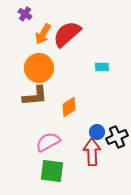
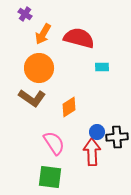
red semicircle: moved 12 px right, 4 px down; rotated 56 degrees clockwise
brown L-shape: moved 3 px left, 2 px down; rotated 40 degrees clockwise
black cross: rotated 20 degrees clockwise
pink semicircle: moved 6 px right, 1 px down; rotated 85 degrees clockwise
green square: moved 2 px left, 6 px down
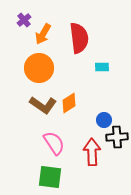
purple cross: moved 1 px left, 6 px down; rotated 16 degrees clockwise
red semicircle: rotated 68 degrees clockwise
brown L-shape: moved 11 px right, 7 px down
orange diamond: moved 4 px up
blue circle: moved 7 px right, 12 px up
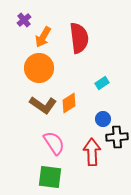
orange arrow: moved 3 px down
cyan rectangle: moved 16 px down; rotated 32 degrees counterclockwise
blue circle: moved 1 px left, 1 px up
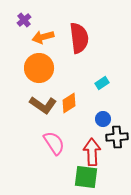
orange arrow: rotated 45 degrees clockwise
green square: moved 36 px right
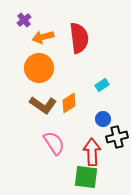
cyan rectangle: moved 2 px down
black cross: rotated 10 degrees counterclockwise
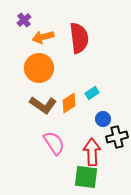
cyan rectangle: moved 10 px left, 8 px down
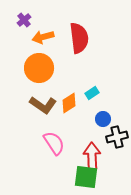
red arrow: moved 4 px down
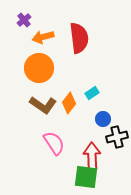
orange diamond: rotated 20 degrees counterclockwise
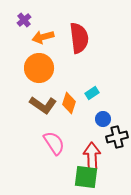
orange diamond: rotated 20 degrees counterclockwise
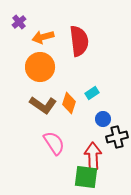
purple cross: moved 5 px left, 2 px down
red semicircle: moved 3 px down
orange circle: moved 1 px right, 1 px up
red arrow: moved 1 px right
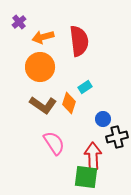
cyan rectangle: moved 7 px left, 6 px up
